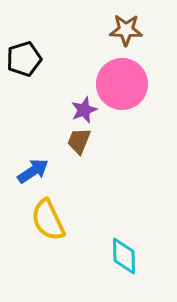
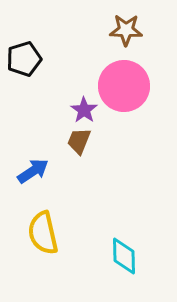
pink circle: moved 2 px right, 2 px down
purple star: rotated 16 degrees counterclockwise
yellow semicircle: moved 5 px left, 13 px down; rotated 12 degrees clockwise
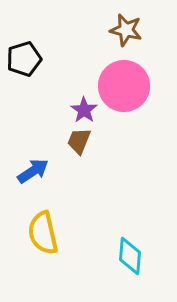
brown star: rotated 12 degrees clockwise
cyan diamond: moved 6 px right; rotated 6 degrees clockwise
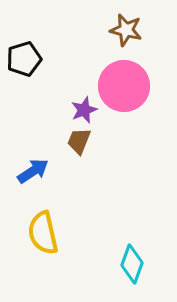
purple star: rotated 16 degrees clockwise
cyan diamond: moved 2 px right, 8 px down; rotated 15 degrees clockwise
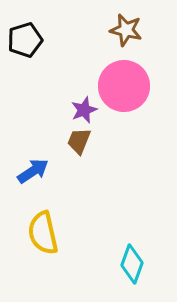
black pentagon: moved 1 px right, 19 px up
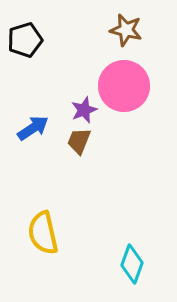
blue arrow: moved 43 px up
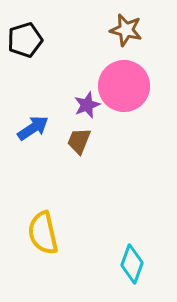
purple star: moved 3 px right, 5 px up
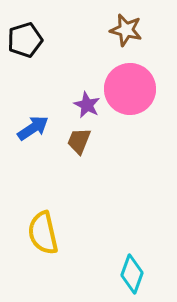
pink circle: moved 6 px right, 3 px down
purple star: rotated 24 degrees counterclockwise
cyan diamond: moved 10 px down
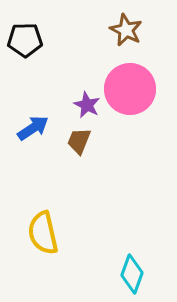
brown star: rotated 12 degrees clockwise
black pentagon: rotated 16 degrees clockwise
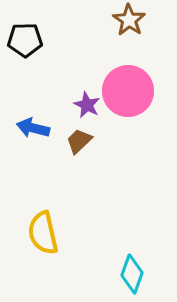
brown star: moved 3 px right, 10 px up; rotated 8 degrees clockwise
pink circle: moved 2 px left, 2 px down
blue arrow: rotated 132 degrees counterclockwise
brown trapezoid: rotated 24 degrees clockwise
